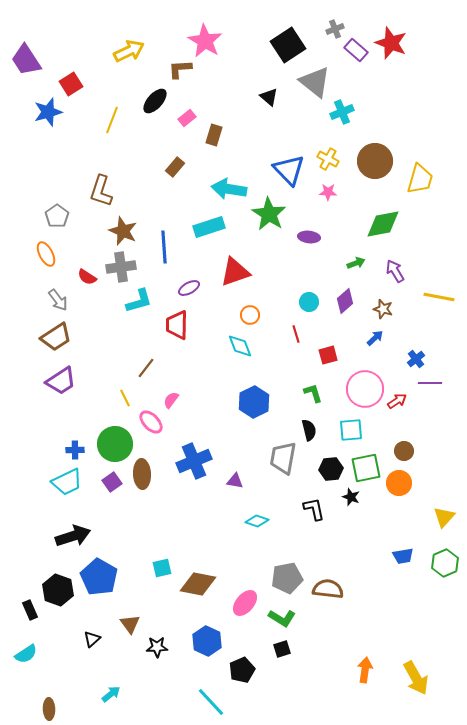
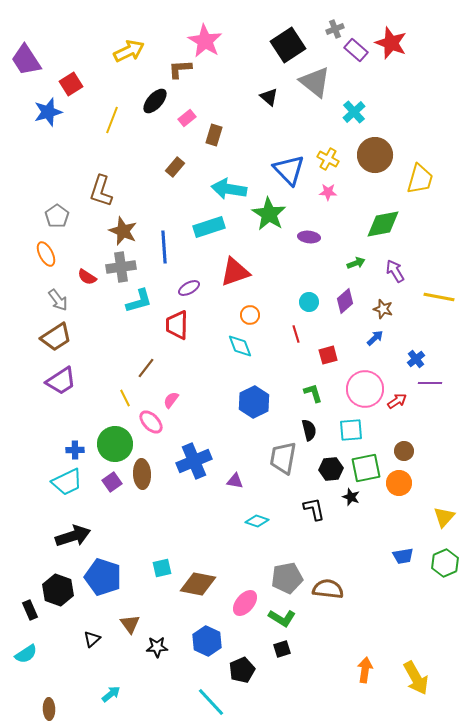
cyan cross at (342, 112): moved 12 px right; rotated 20 degrees counterclockwise
brown circle at (375, 161): moved 6 px up
blue pentagon at (99, 577): moved 4 px right; rotated 12 degrees counterclockwise
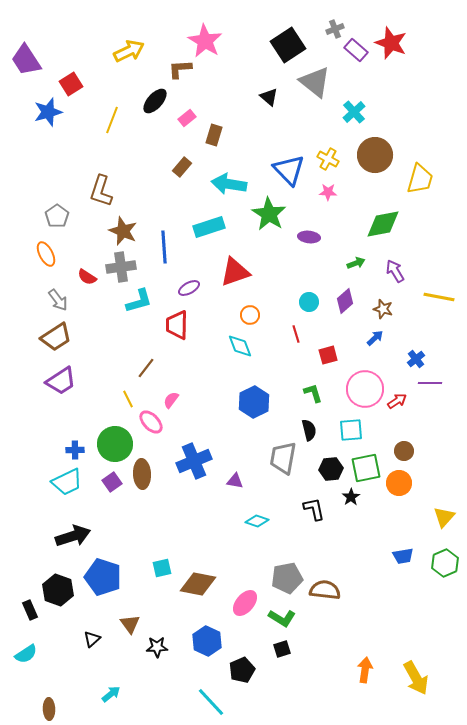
brown rectangle at (175, 167): moved 7 px right
cyan arrow at (229, 189): moved 5 px up
yellow line at (125, 398): moved 3 px right, 1 px down
black star at (351, 497): rotated 18 degrees clockwise
brown semicircle at (328, 589): moved 3 px left, 1 px down
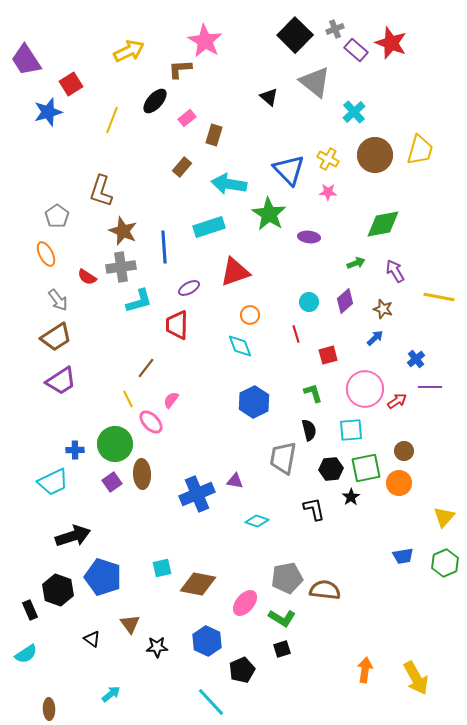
black square at (288, 45): moved 7 px right, 10 px up; rotated 12 degrees counterclockwise
yellow trapezoid at (420, 179): moved 29 px up
purple line at (430, 383): moved 4 px down
blue cross at (194, 461): moved 3 px right, 33 px down
cyan trapezoid at (67, 482): moved 14 px left
black triangle at (92, 639): rotated 42 degrees counterclockwise
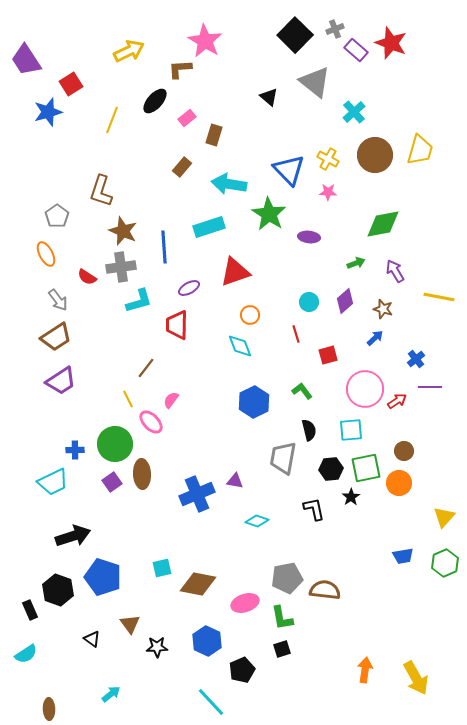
green L-shape at (313, 393): moved 11 px left, 2 px up; rotated 20 degrees counterclockwise
pink ellipse at (245, 603): rotated 32 degrees clockwise
green L-shape at (282, 618): rotated 48 degrees clockwise
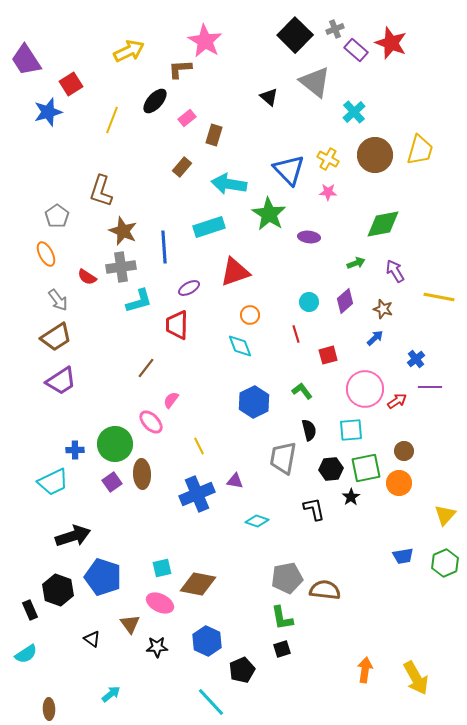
yellow line at (128, 399): moved 71 px right, 47 px down
yellow triangle at (444, 517): moved 1 px right, 2 px up
pink ellipse at (245, 603): moved 85 px left; rotated 44 degrees clockwise
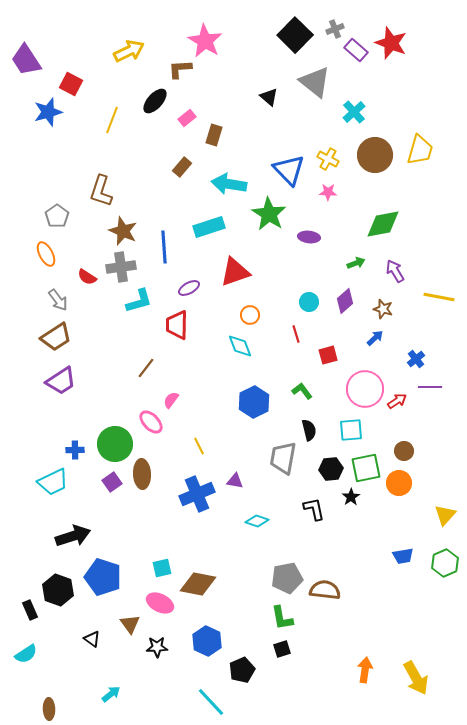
red square at (71, 84): rotated 30 degrees counterclockwise
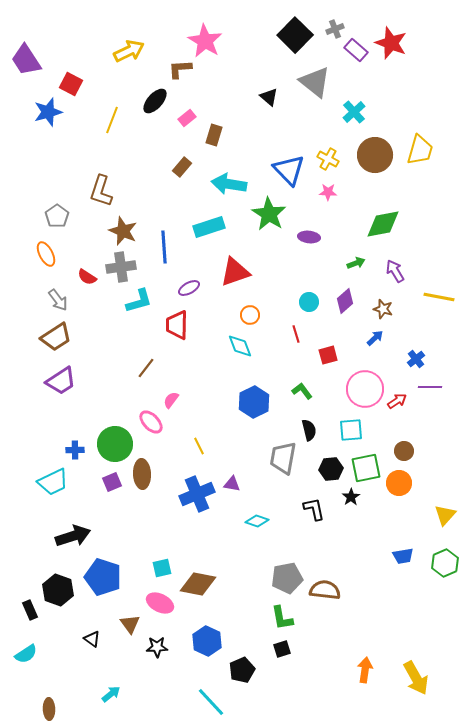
purple triangle at (235, 481): moved 3 px left, 3 px down
purple square at (112, 482): rotated 12 degrees clockwise
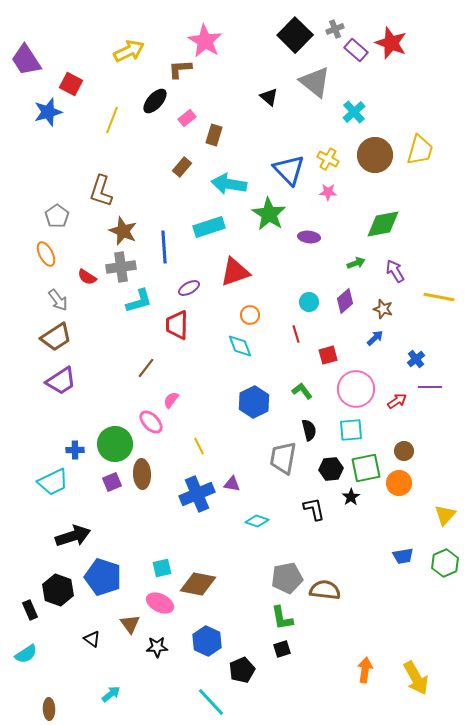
pink circle at (365, 389): moved 9 px left
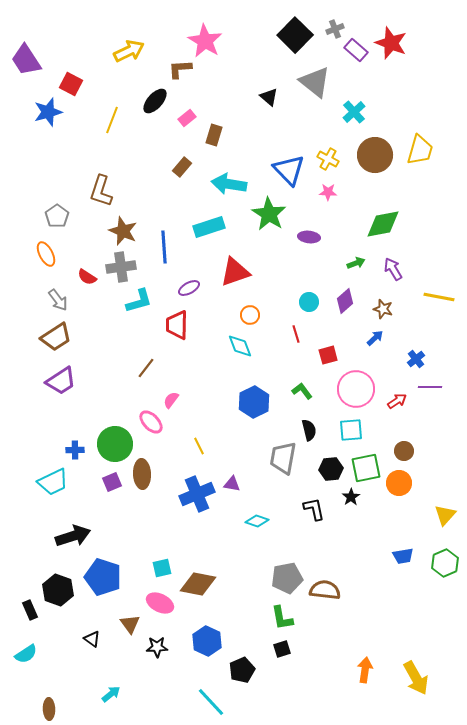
purple arrow at (395, 271): moved 2 px left, 2 px up
